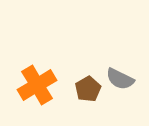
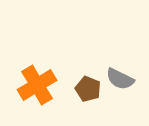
brown pentagon: rotated 20 degrees counterclockwise
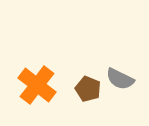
orange cross: rotated 21 degrees counterclockwise
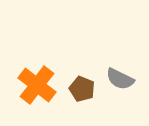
brown pentagon: moved 6 px left
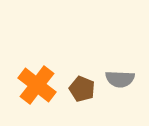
gray semicircle: rotated 24 degrees counterclockwise
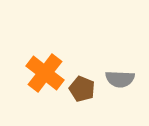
orange cross: moved 8 px right, 12 px up
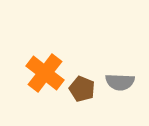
gray semicircle: moved 3 px down
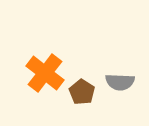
brown pentagon: moved 3 px down; rotated 10 degrees clockwise
